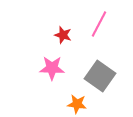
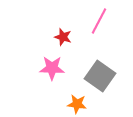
pink line: moved 3 px up
red star: moved 2 px down
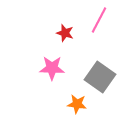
pink line: moved 1 px up
red star: moved 2 px right, 4 px up
gray square: moved 1 px down
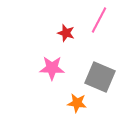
red star: moved 1 px right
gray square: rotated 12 degrees counterclockwise
orange star: moved 1 px up
